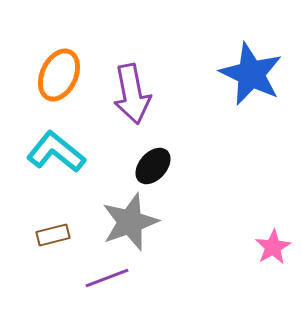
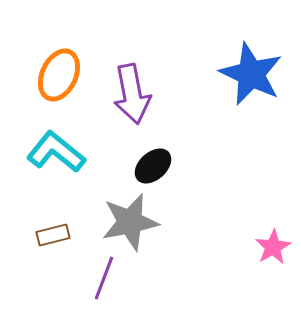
black ellipse: rotated 6 degrees clockwise
gray star: rotated 8 degrees clockwise
purple line: moved 3 px left; rotated 48 degrees counterclockwise
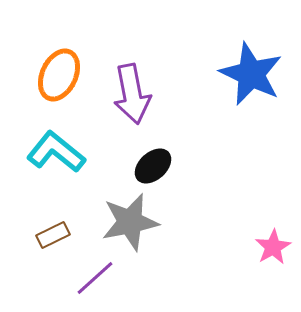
brown rectangle: rotated 12 degrees counterclockwise
purple line: moved 9 px left; rotated 27 degrees clockwise
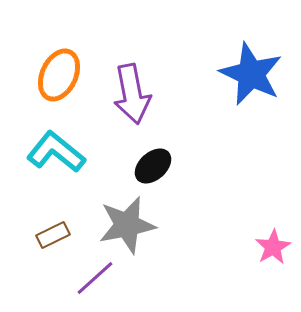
gray star: moved 3 px left, 3 px down
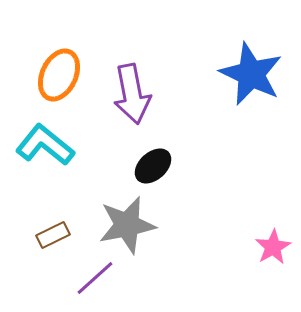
cyan L-shape: moved 11 px left, 7 px up
